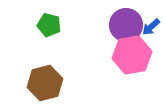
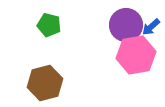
pink hexagon: moved 4 px right
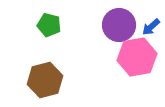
purple circle: moved 7 px left
pink hexagon: moved 1 px right, 2 px down
brown hexagon: moved 3 px up
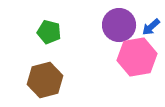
green pentagon: moved 7 px down
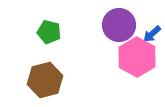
blue arrow: moved 1 px right, 7 px down
pink hexagon: rotated 21 degrees counterclockwise
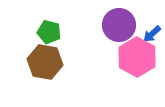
brown hexagon: moved 18 px up; rotated 24 degrees clockwise
